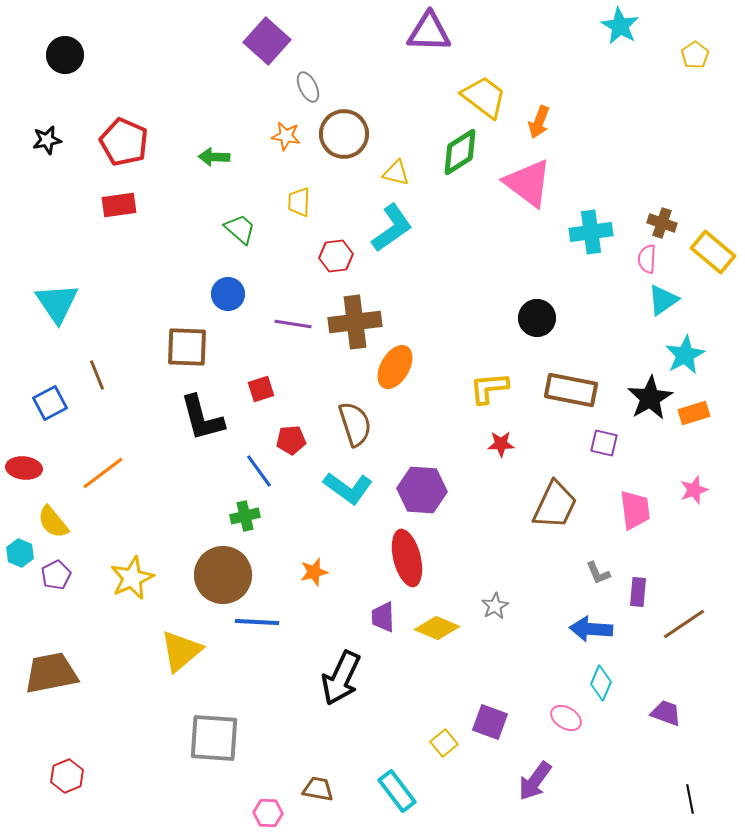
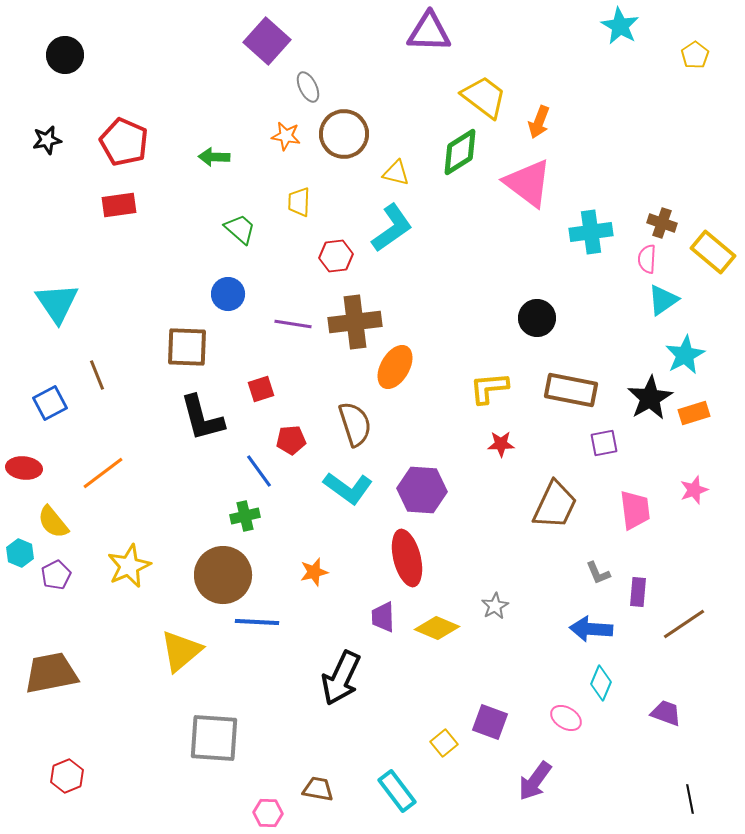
purple square at (604, 443): rotated 24 degrees counterclockwise
yellow star at (132, 578): moved 3 px left, 12 px up
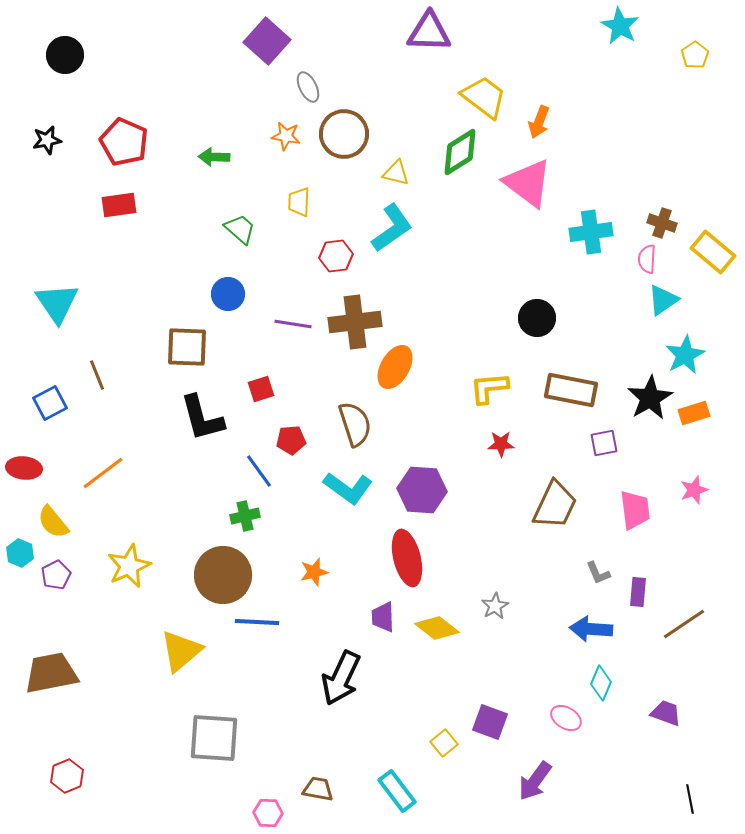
yellow diamond at (437, 628): rotated 15 degrees clockwise
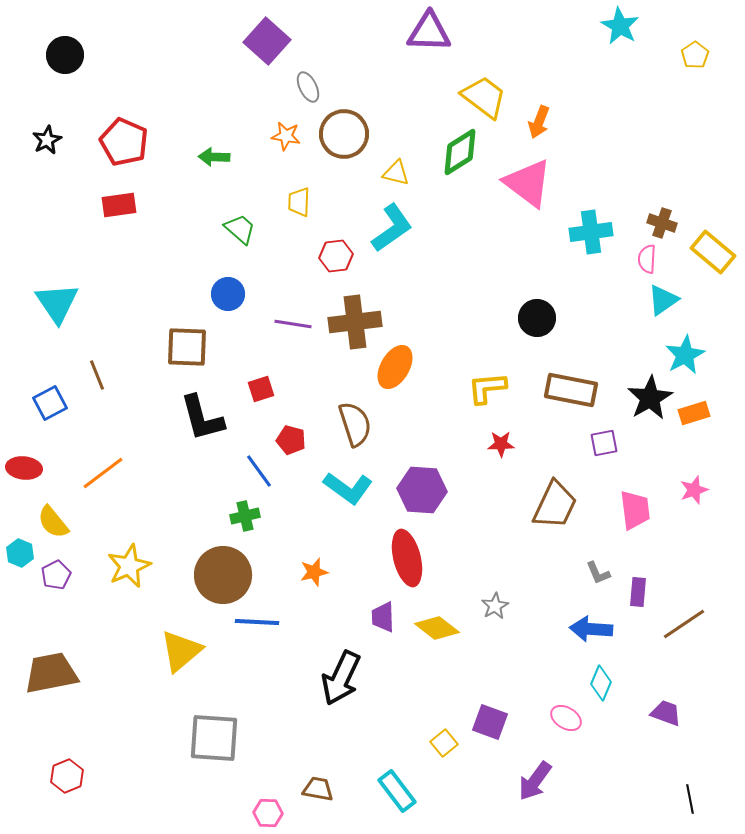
black star at (47, 140): rotated 16 degrees counterclockwise
yellow L-shape at (489, 388): moved 2 px left
red pentagon at (291, 440): rotated 20 degrees clockwise
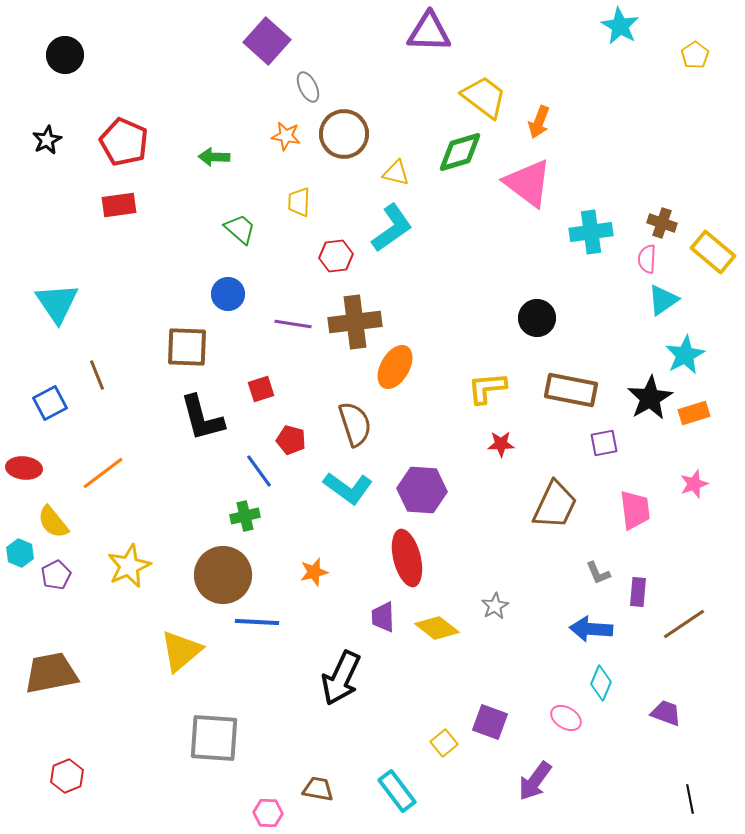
green diamond at (460, 152): rotated 15 degrees clockwise
pink star at (694, 490): moved 6 px up
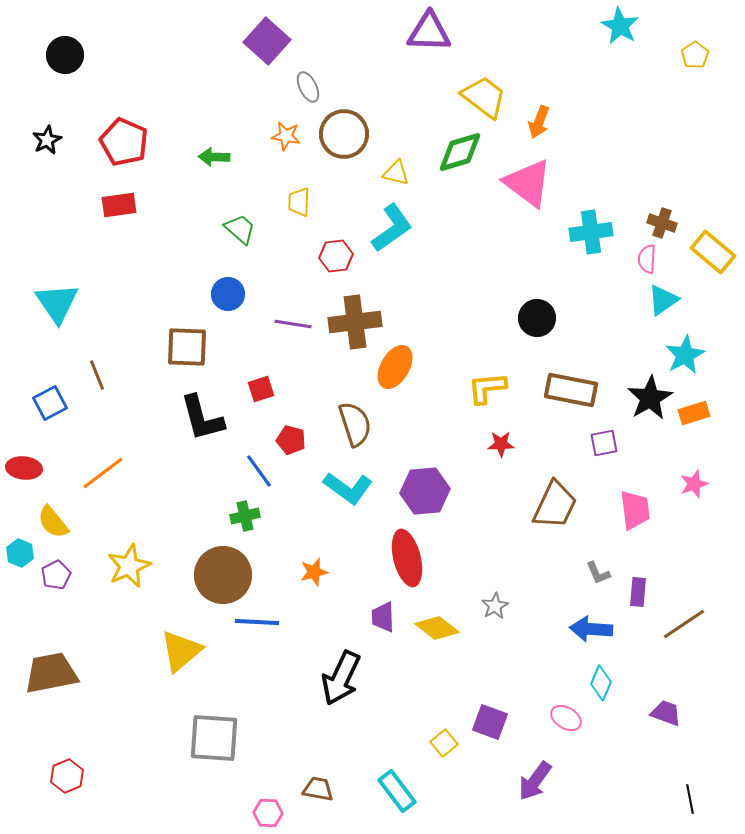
purple hexagon at (422, 490): moved 3 px right, 1 px down; rotated 9 degrees counterclockwise
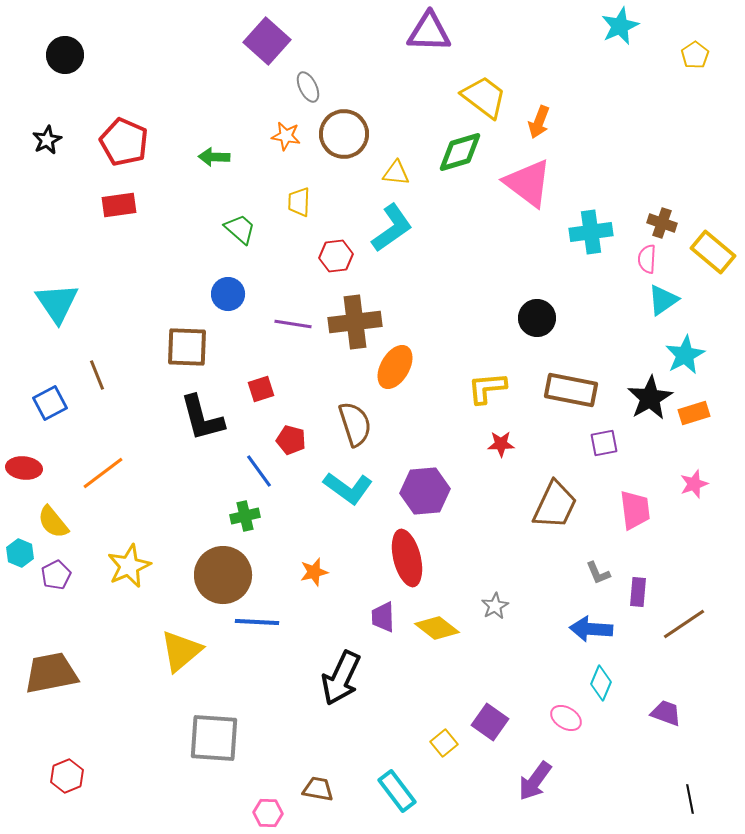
cyan star at (620, 26): rotated 18 degrees clockwise
yellow triangle at (396, 173): rotated 8 degrees counterclockwise
purple square at (490, 722): rotated 15 degrees clockwise
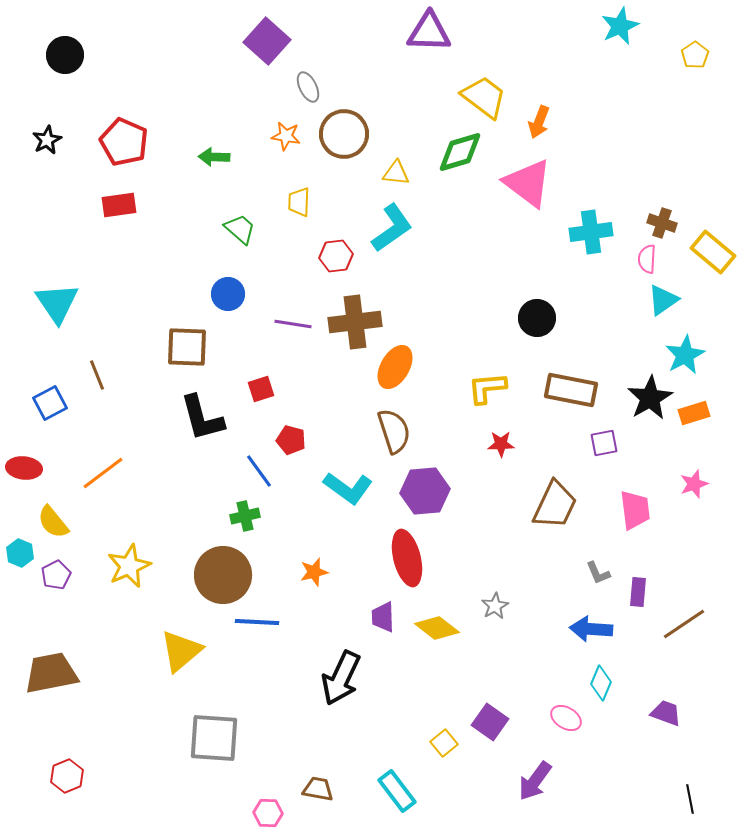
brown semicircle at (355, 424): moved 39 px right, 7 px down
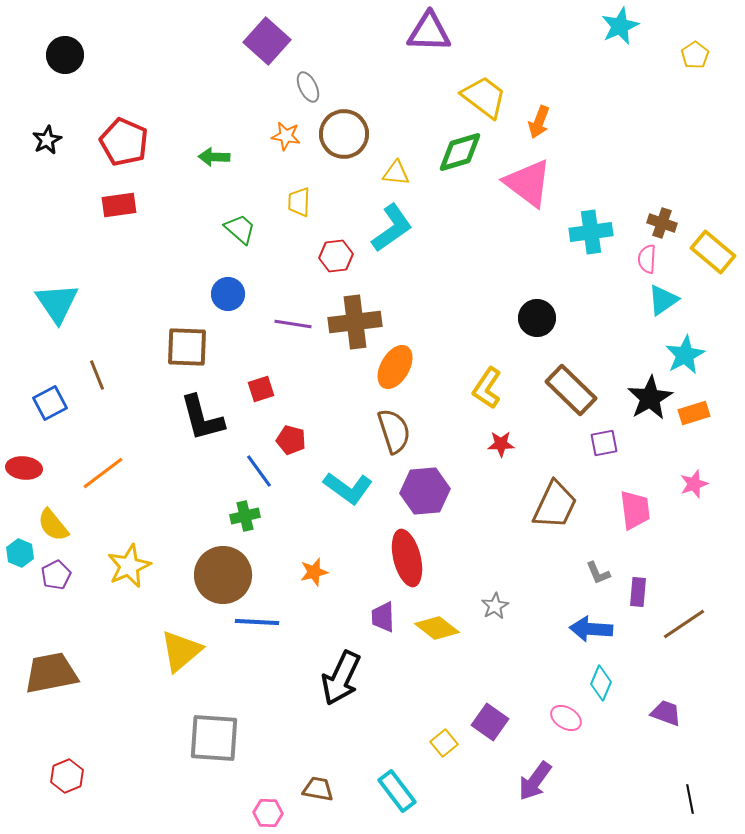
yellow L-shape at (487, 388): rotated 51 degrees counterclockwise
brown rectangle at (571, 390): rotated 33 degrees clockwise
yellow semicircle at (53, 522): moved 3 px down
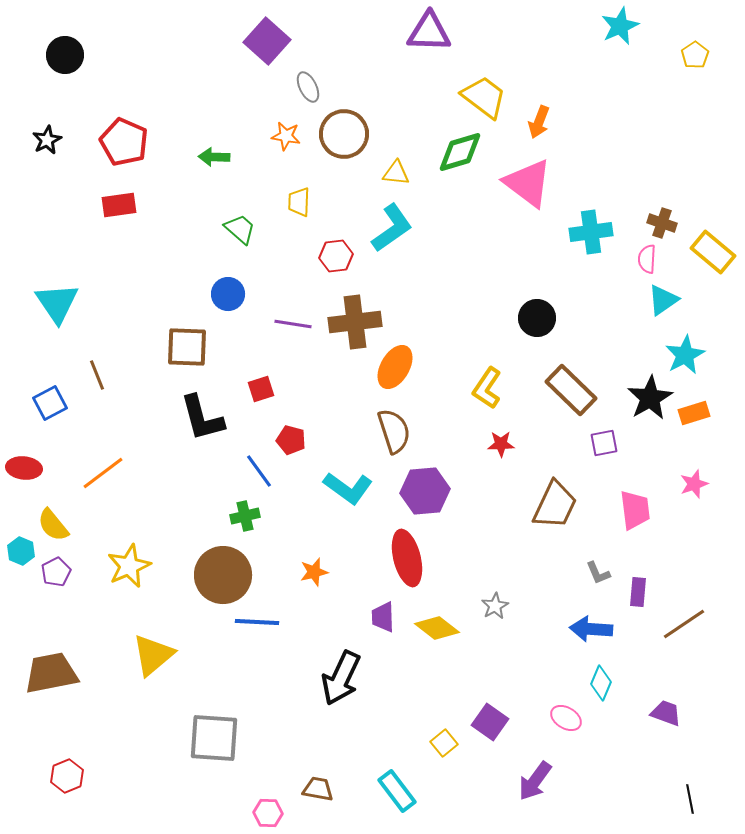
cyan hexagon at (20, 553): moved 1 px right, 2 px up
purple pentagon at (56, 575): moved 3 px up
yellow triangle at (181, 651): moved 28 px left, 4 px down
